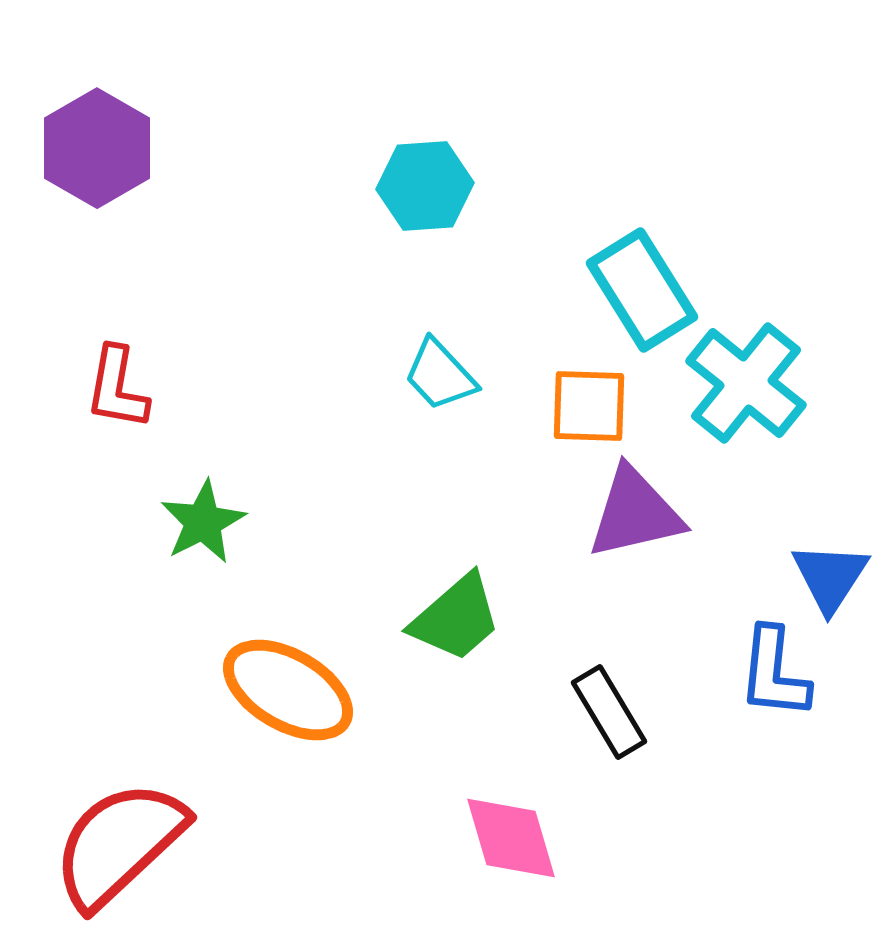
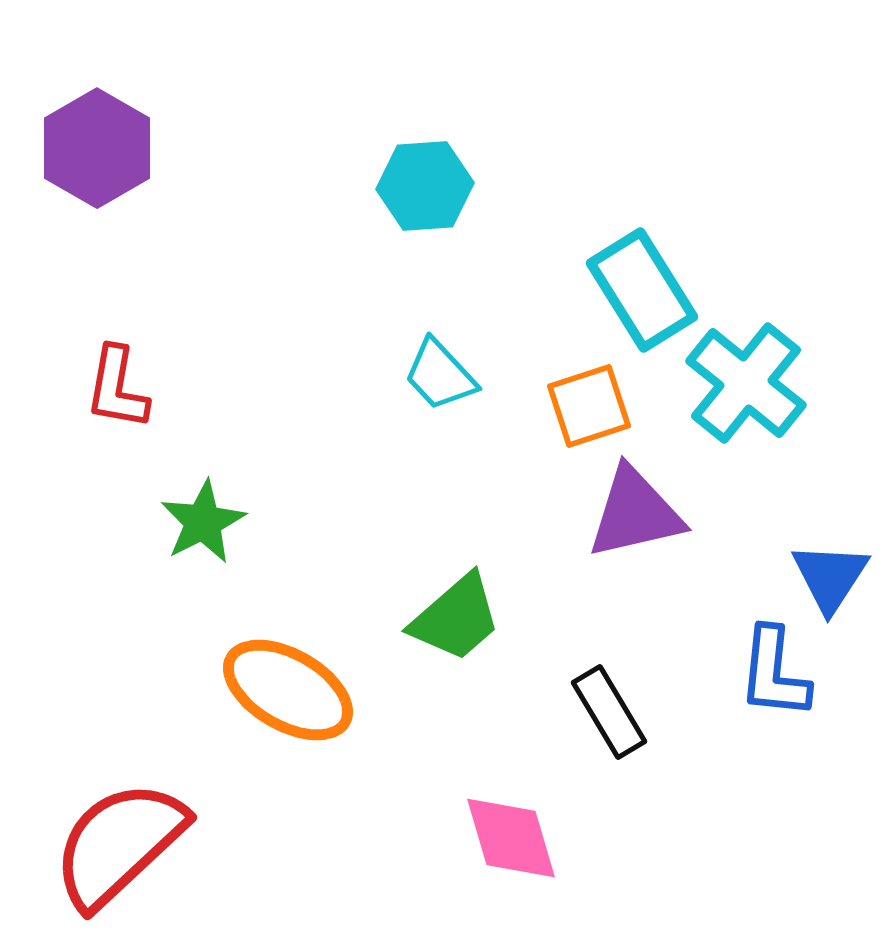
orange square: rotated 20 degrees counterclockwise
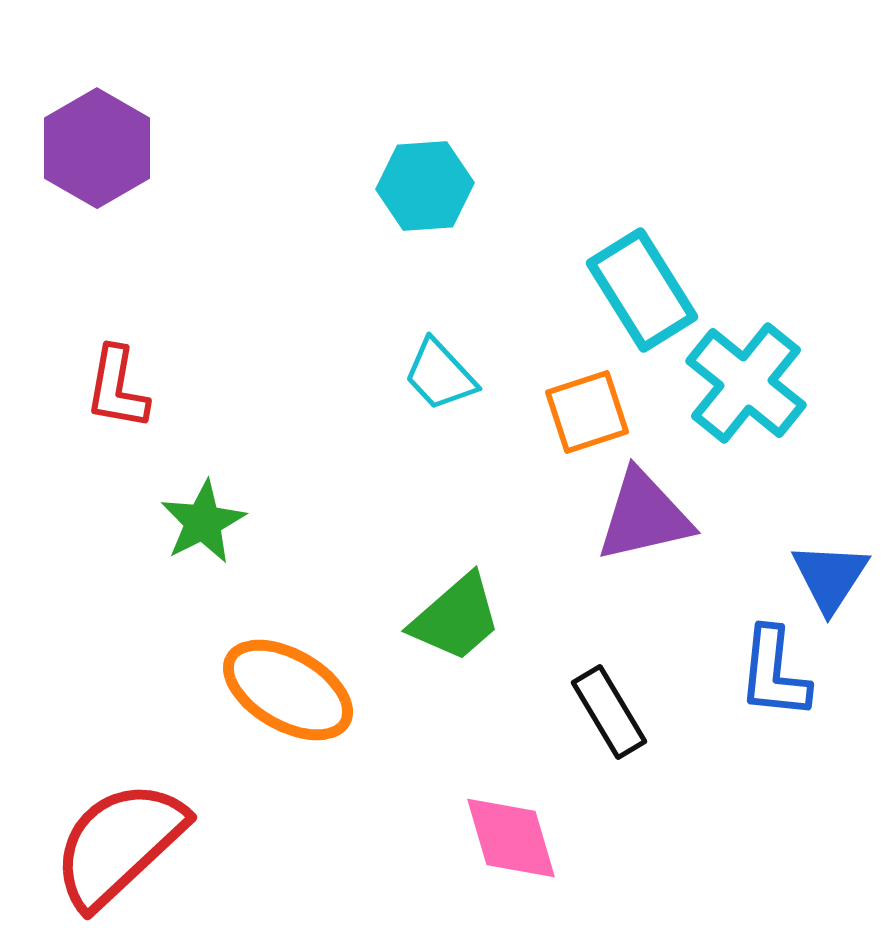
orange square: moved 2 px left, 6 px down
purple triangle: moved 9 px right, 3 px down
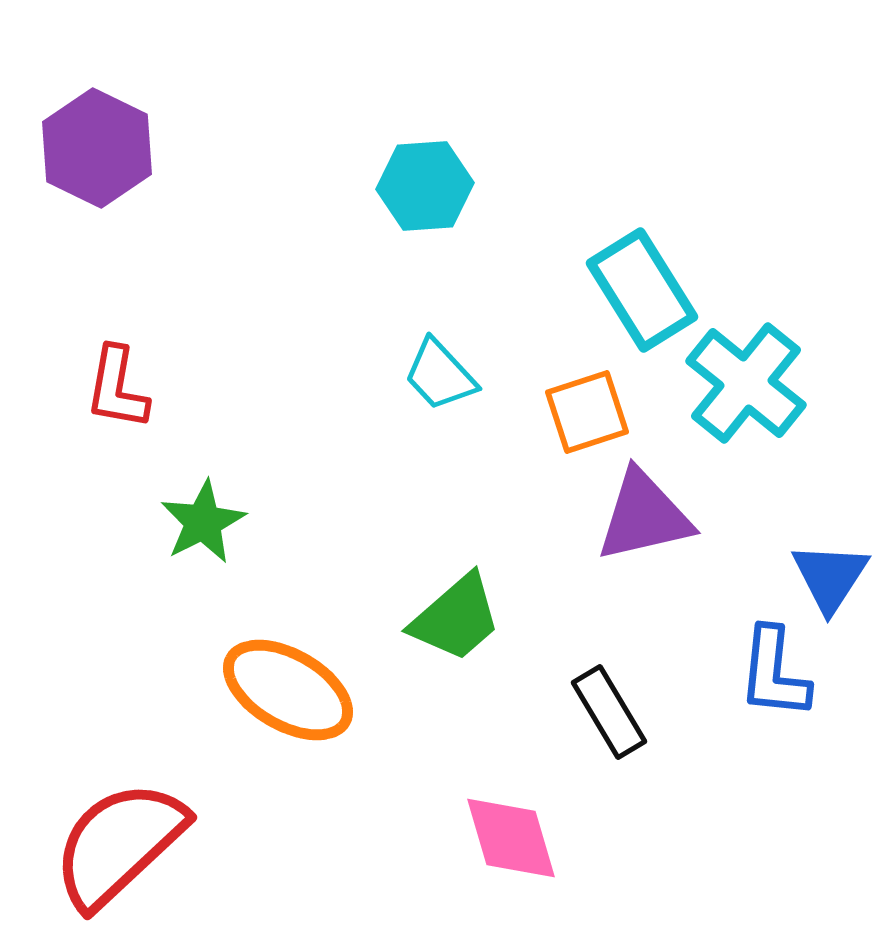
purple hexagon: rotated 4 degrees counterclockwise
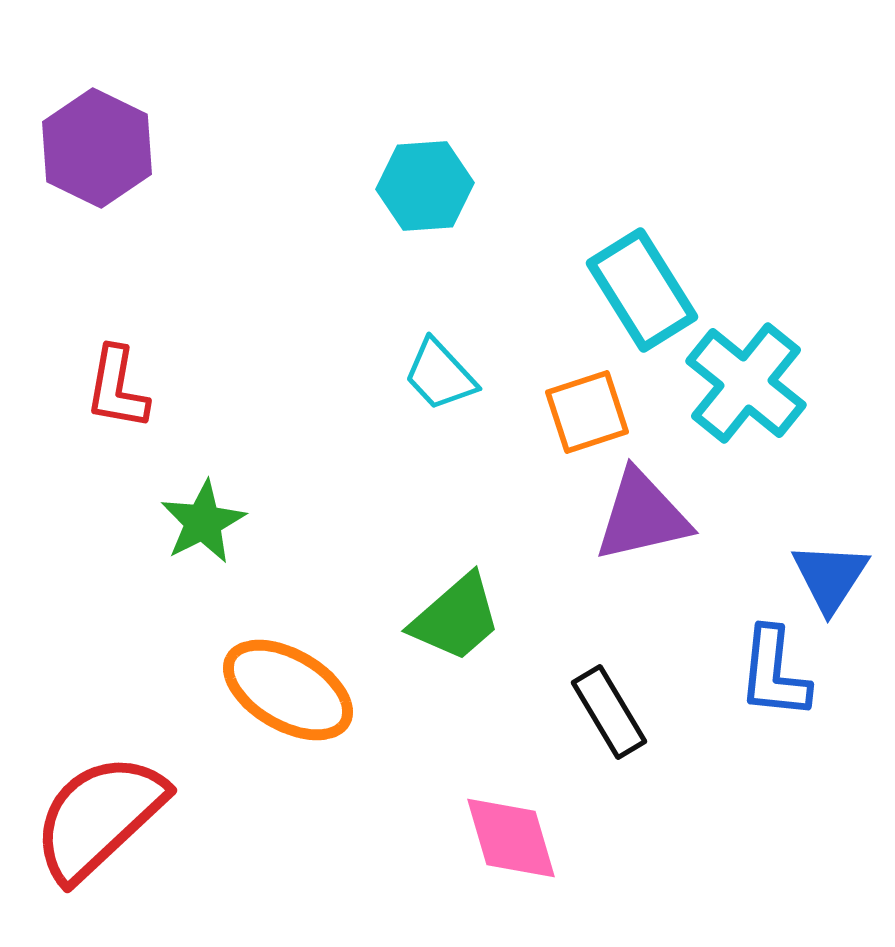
purple triangle: moved 2 px left
red semicircle: moved 20 px left, 27 px up
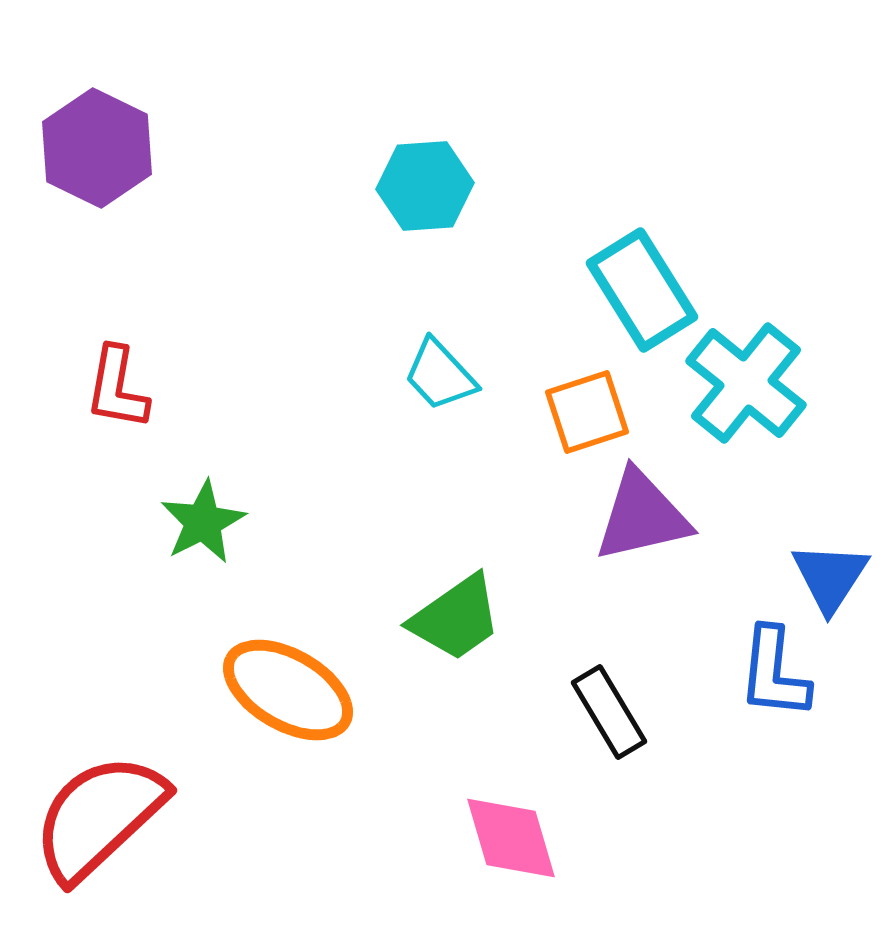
green trapezoid: rotated 6 degrees clockwise
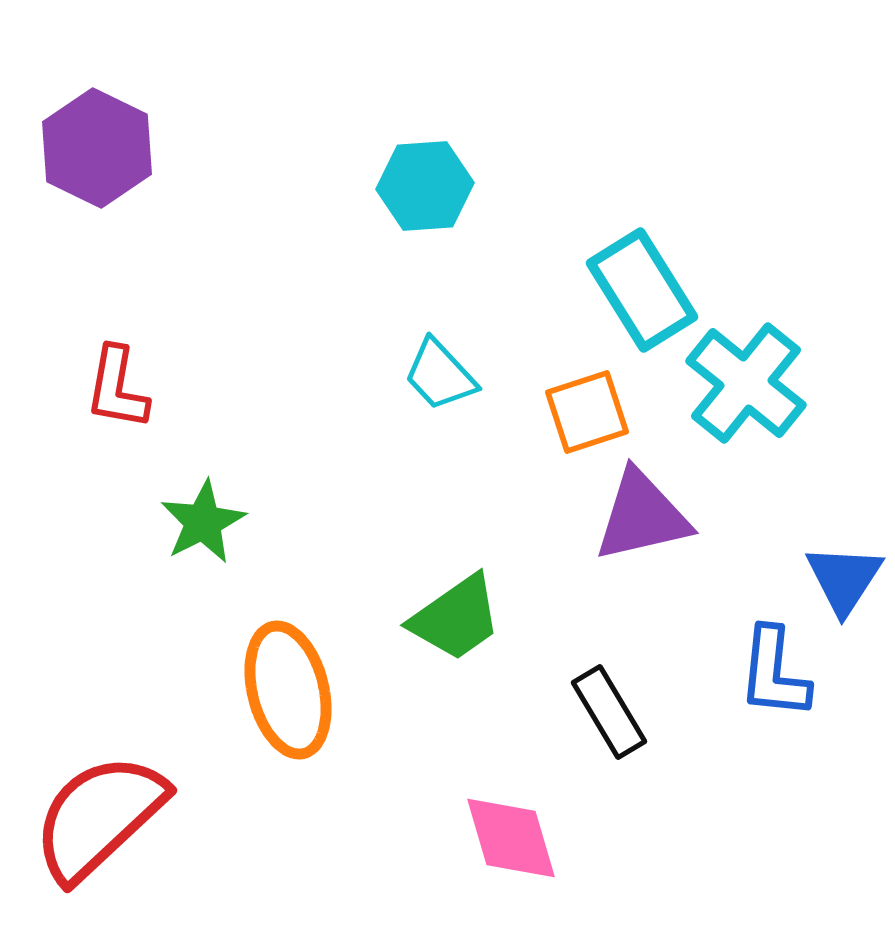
blue triangle: moved 14 px right, 2 px down
orange ellipse: rotated 46 degrees clockwise
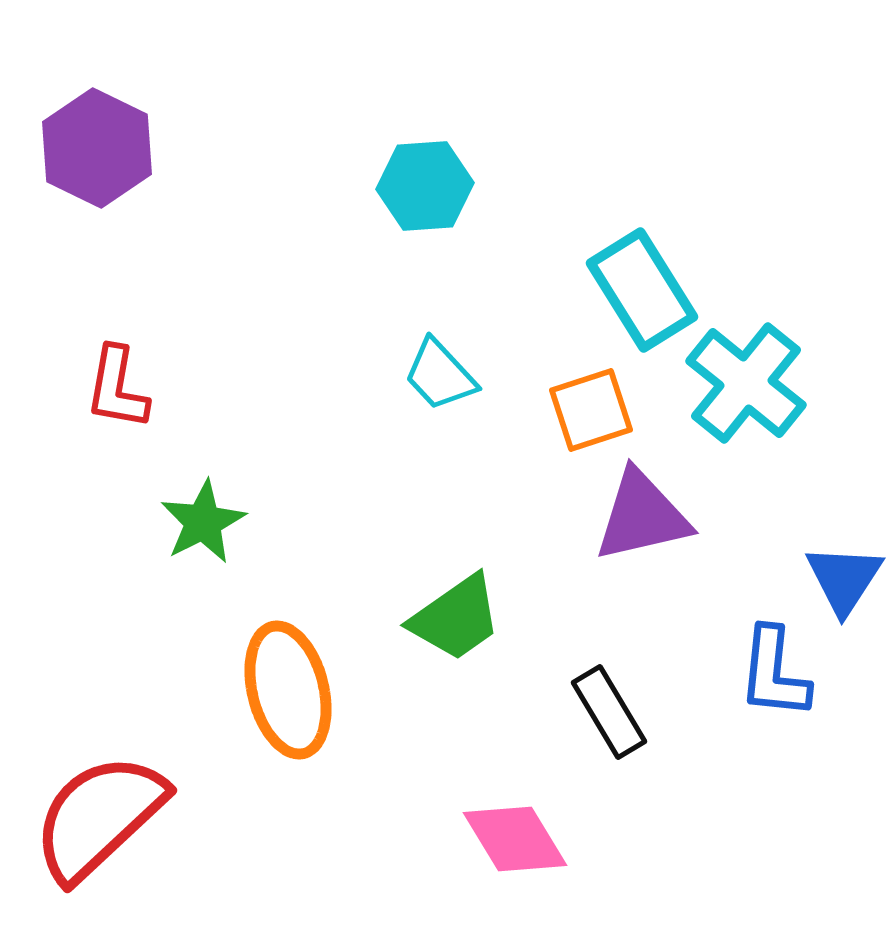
orange square: moved 4 px right, 2 px up
pink diamond: moved 4 px right, 1 px down; rotated 15 degrees counterclockwise
